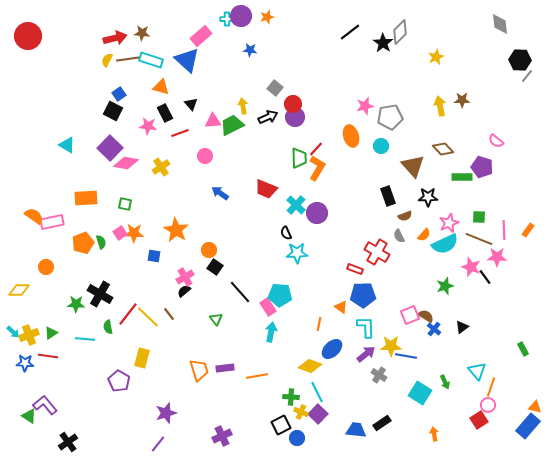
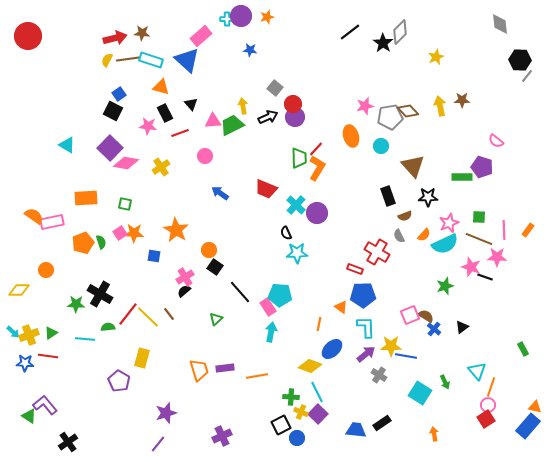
brown diamond at (443, 149): moved 35 px left, 38 px up
orange circle at (46, 267): moved 3 px down
black line at (485, 277): rotated 35 degrees counterclockwise
green triangle at (216, 319): rotated 24 degrees clockwise
green semicircle at (108, 327): rotated 96 degrees clockwise
red square at (479, 420): moved 7 px right, 1 px up
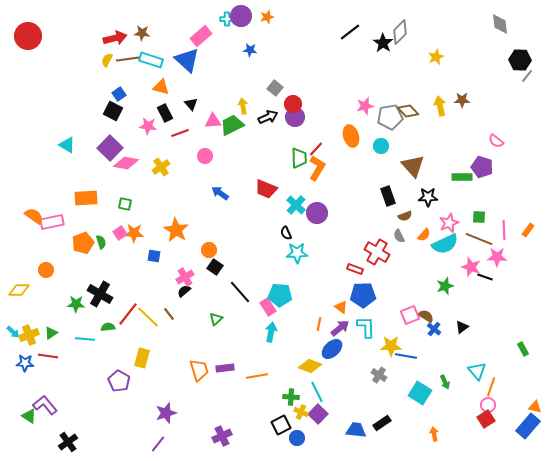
purple arrow at (366, 354): moved 26 px left, 26 px up
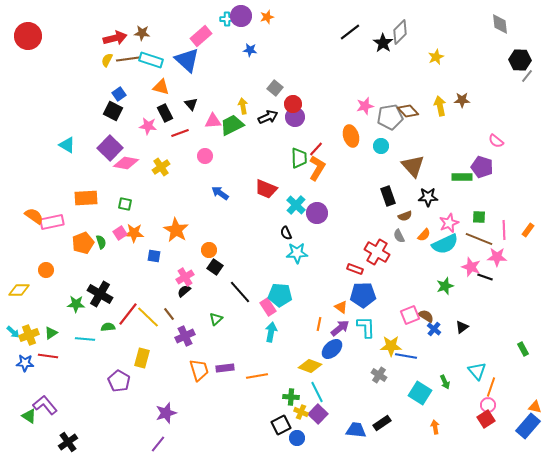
orange arrow at (434, 434): moved 1 px right, 7 px up
purple cross at (222, 436): moved 37 px left, 100 px up
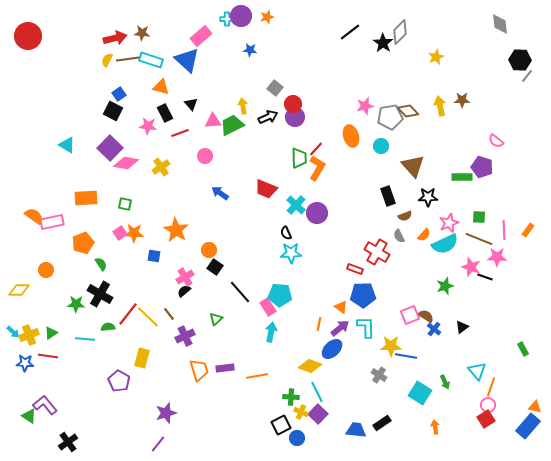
green semicircle at (101, 242): moved 22 px down; rotated 16 degrees counterclockwise
cyan star at (297, 253): moved 6 px left
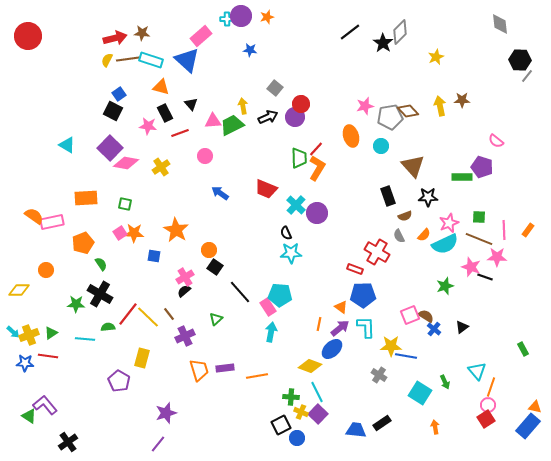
red circle at (293, 104): moved 8 px right
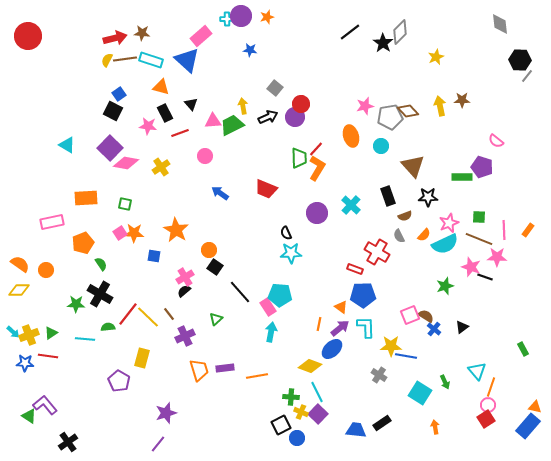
brown line at (128, 59): moved 3 px left
cyan cross at (296, 205): moved 55 px right
orange semicircle at (34, 216): moved 14 px left, 48 px down
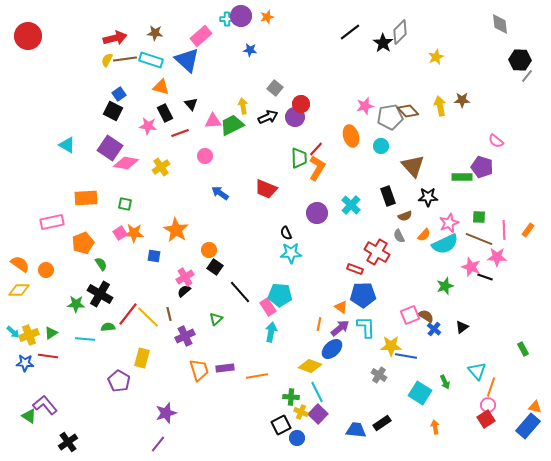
brown star at (142, 33): moved 13 px right
purple square at (110, 148): rotated 10 degrees counterclockwise
brown line at (169, 314): rotated 24 degrees clockwise
